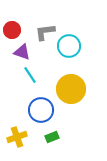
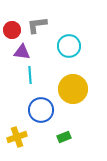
gray L-shape: moved 8 px left, 7 px up
purple triangle: rotated 12 degrees counterclockwise
cyan line: rotated 30 degrees clockwise
yellow circle: moved 2 px right
green rectangle: moved 12 px right
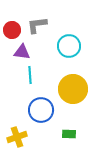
green rectangle: moved 5 px right, 3 px up; rotated 24 degrees clockwise
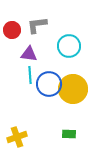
purple triangle: moved 7 px right, 2 px down
blue circle: moved 8 px right, 26 px up
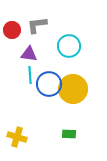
yellow cross: rotated 36 degrees clockwise
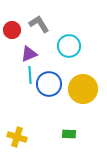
gray L-shape: moved 2 px right, 1 px up; rotated 65 degrees clockwise
purple triangle: rotated 30 degrees counterclockwise
yellow circle: moved 10 px right
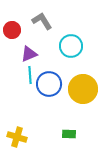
gray L-shape: moved 3 px right, 3 px up
cyan circle: moved 2 px right
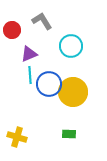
yellow circle: moved 10 px left, 3 px down
